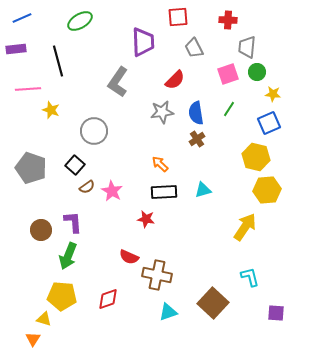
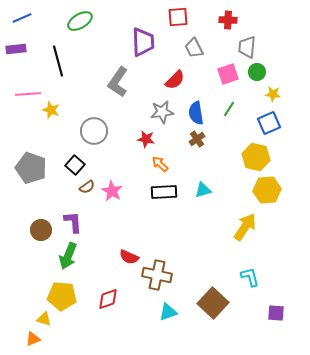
pink line at (28, 89): moved 5 px down
red star at (146, 219): moved 80 px up
orange triangle at (33, 339): rotated 35 degrees clockwise
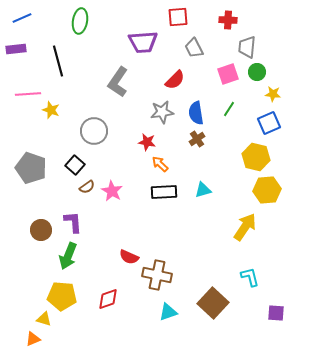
green ellipse at (80, 21): rotated 50 degrees counterclockwise
purple trapezoid at (143, 42): rotated 88 degrees clockwise
red star at (146, 139): moved 1 px right, 3 px down
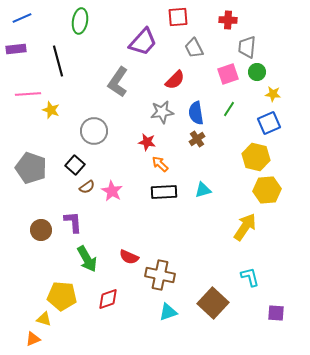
purple trapezoid at (143, 42): rotated 44 degrees counterclockwise
green arrow at (68, 256): moved 19 px right, 3 px down; rotated 52 degrees counterclockwise
brown cross at (157, 275): moved 3 px right
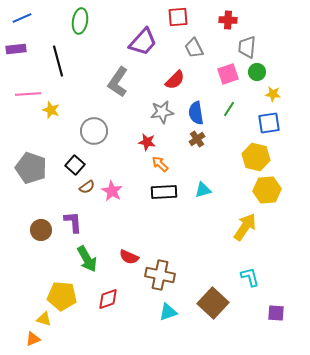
blue square at (269, 123): rotated 15 degrees clockwise
